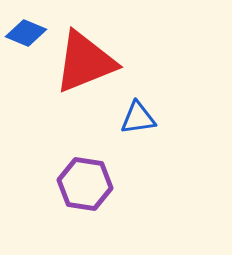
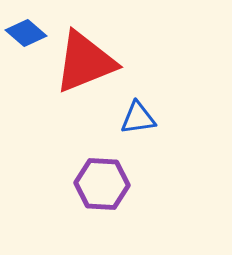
blue diamond: rotated 18 degrees clockwise
purple hexagon: moved 17 px right; rotated 6 degrees counterclockwise
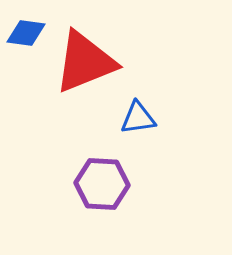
blue diamond: rotated 33 degrees counterclockwise
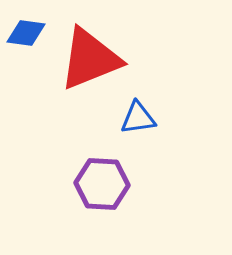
red triangle: moved 5 px right, 3 px up
